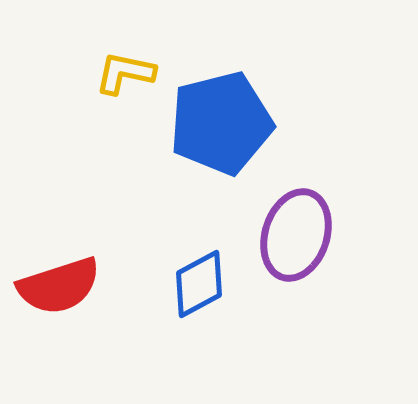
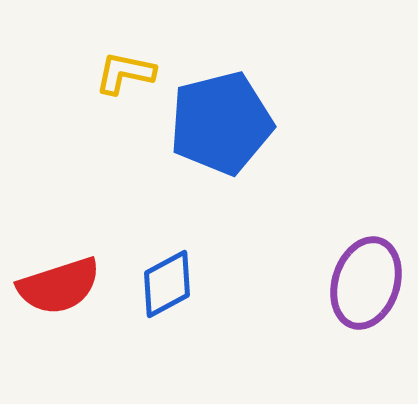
purple ellipse: moved 70 px right, 48 px down
blue diamond: moved 32 px left
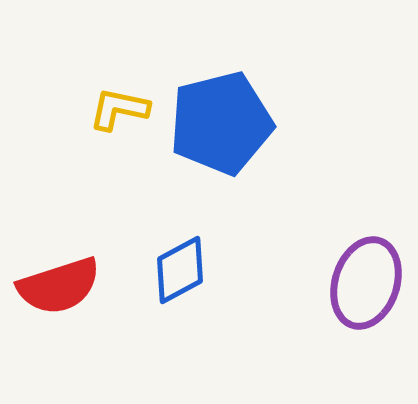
yellow L-shape: moved 6 px left, 36 px down
blue diamond: moved 13 px right, 14 px up
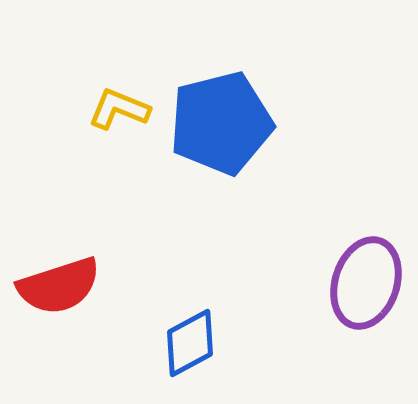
yellow L-shape: rotated 10 degrees clockwise
blue diamond: moved 10 px right, 73 px down
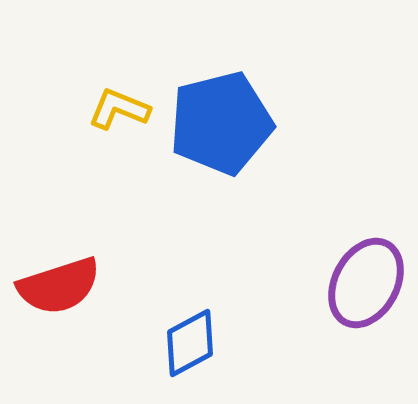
purple ellipse: rotated 10 degrees clockwise
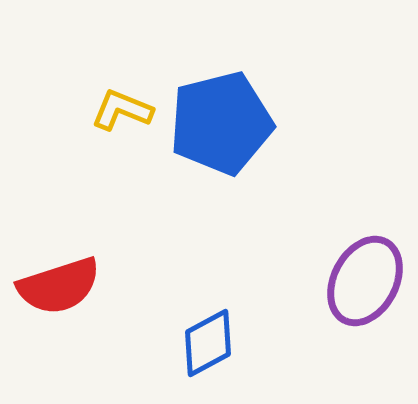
yellow L-shape: moved 3 px right, 1 px down
purple ellipse: moved 1 px left, 2 px up
blue diamond: moved 18 px right
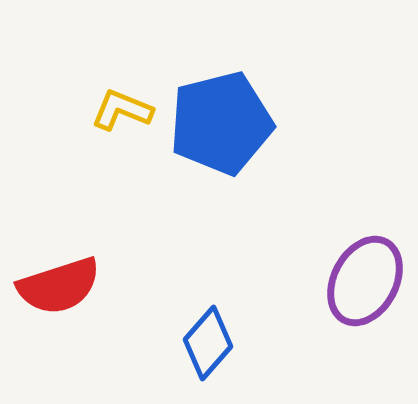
blue diamond: rotated 20 degrees counterclockwise
